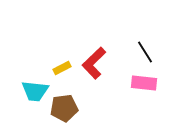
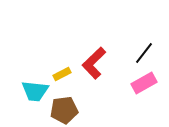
black line: moved 1 px left, 1 px down; rotated 70 degrees clockwise
yellow rectangle: moved 6 px down
pink rectangle: rotated 35 degrees counterclockwise
brown pentagon: moved 2 px down
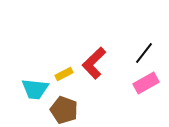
yellow rectangle: moved 2 px right
pink rectangle: moved 2 px right
cyan trapezoid: moved 2 px up
brown pentagon: rotated 28 degrees clockwise
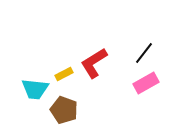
red L-shape: rotated 12 degrees clockwise
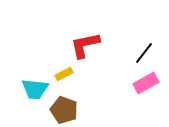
red L-shape: moved 9 px left, 18 px up; rotated 20 degrees clockwise
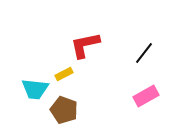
pink rectangle: moved 13 px down
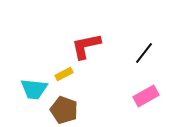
red L-shape: moved 1 px right, 1 px down
cyan trapezoid: moved 1 px left
